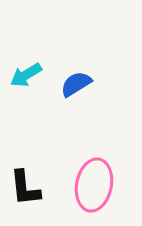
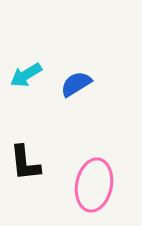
black L-shape: moved 25 px up
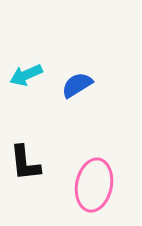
cyan arrow: rotated 8 degrees clockwise
blue semicircle: moved 1 px right, 1 px down
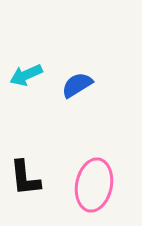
black L-shape: moved 15 px down
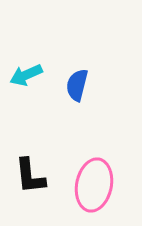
blue semicircle: rotated 44 degrees counterclockwise
black L-shape: moved 5 px right, 2 px up
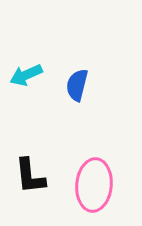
pink ellipse: rotated 6 degrees counterclockwise
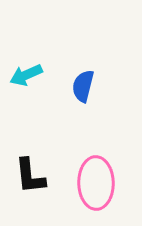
blue semicircle: moved 6 px right, 1 px down
pink ellipse: moved 2 px right, 2 px up; rotated 6 degrees counterclockwise
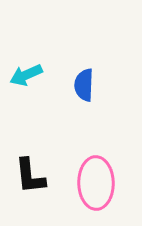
blue semicircle: moved 1 px right, 1 px up; rotated 12 degrees counterclockwise
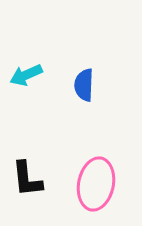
black L-shape: moved 3 px left, 3 px down
pink ellipse: moved 1 px down; rotated 12 degrees clockwise
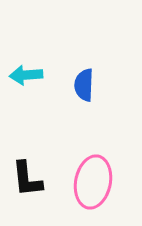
cyan arrow: rotated 20 degrees clockwise
pink ellipse: moved 3 px left, 2 px up
